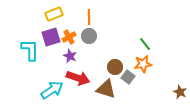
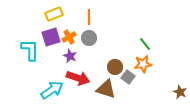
gray circle: moved 2 px down
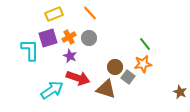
orange line: moved 1 px right, 4 px up; rotated 42 degrees counterclockwise
purple square: moved 3 px left, 1 px down
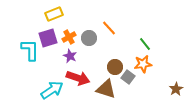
orange line: moved 19 px right, 15 px down
brown star: moved 4 px left, 3 px up; rotated 16 degrees clockwise
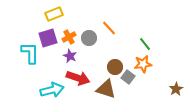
cyan L-shape: moved 3 px down
cyan arrow: rotated 20 degrees clockwise
